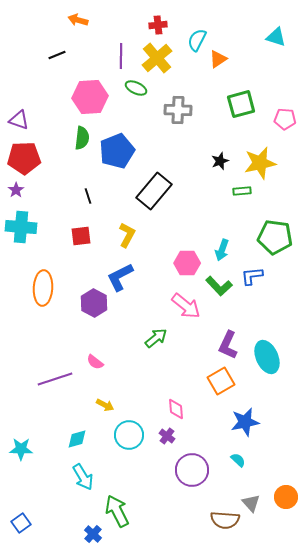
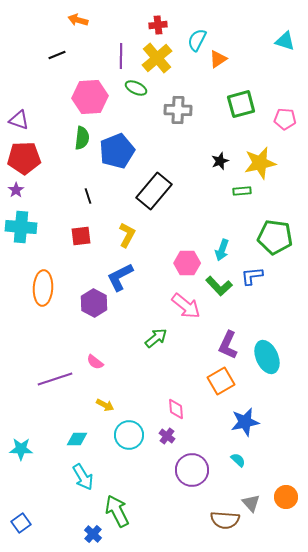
cyan triangle at (276, 37): moved 9 px right, 4 px down
cyan diamond at (77, 439): rotated 15 degrees clockwise
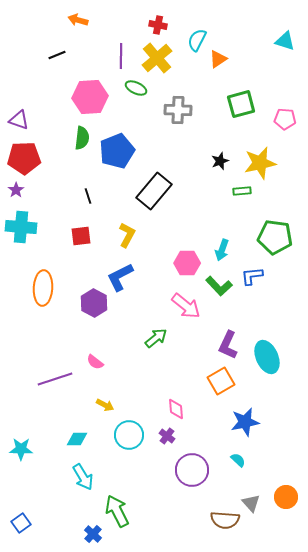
red cross at (158, 25): rotated 18 degrees clockwise
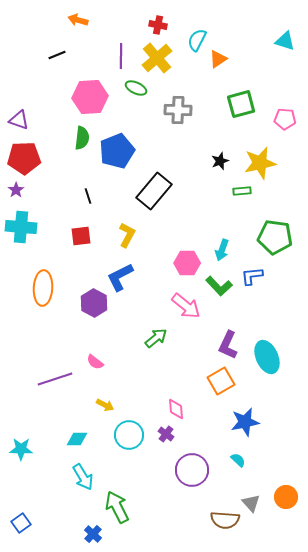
purple cross at (167, 436): moved 1 px left, 2 px up
green arrow at (117, 511): moved 4 px up
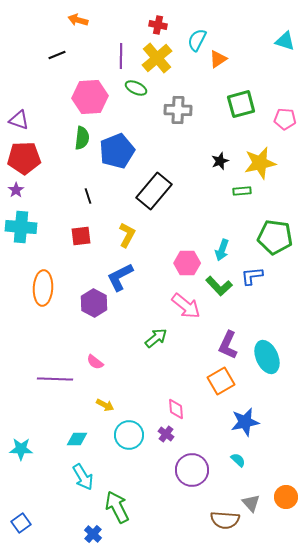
purple line at (55, 379): rotated 20 degrees clockwise
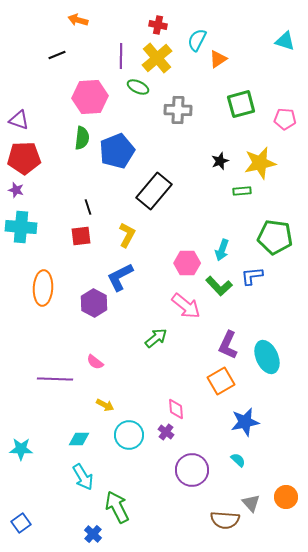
green ellipse at (136, 88): moved 2 px right, 1 px up
purple star at (16, 190): rotated 21 degrees counterclockwise
black line at (88, 196): moved 11 px down
purple cross at (166, 434): moved 2 px up
cyan diamond at (77, 439): moved 2 px right
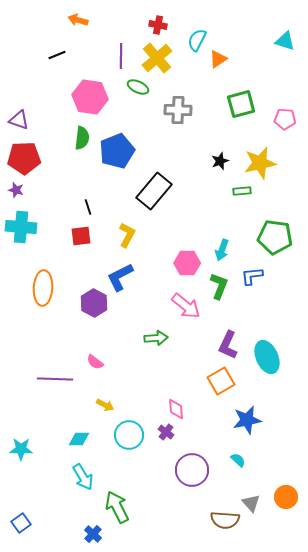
pink hexagon at (90, 97): rotated 12 degrees clockwise
green L-shape at (219, 286): rotated 116 degrees counterclockwise
green arrow at (156, 338): rotated 35 degrees clockwise
blue star at (245, 422): moved 2 px right, 2 px up
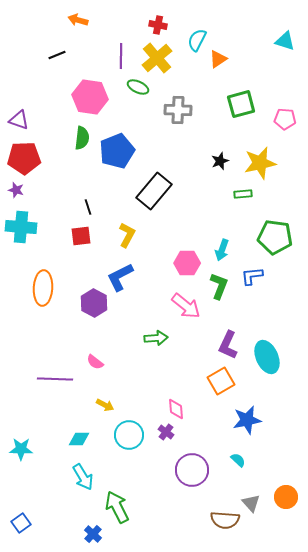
green rectangle at (242, 191): moved 1 px right, 3 px down
